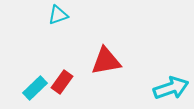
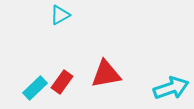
cyan triangle: moved 2 px right; rotated 10 degrees counterclockwise
red triangle: moved 13 px down
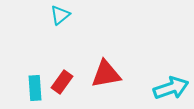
cyan triangle: rotated 10 degrees counterclockwise
cyan rectangle: rotated 50 degrees counterclockwise
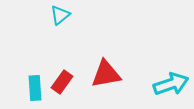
cyan arrow: moved 4 px up
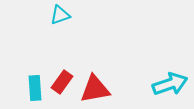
cyan triangle: rotated 20 degrees clockwise
red triangle: moved 11 px left, 15 px down
cyan arrow: moved 1 px left
